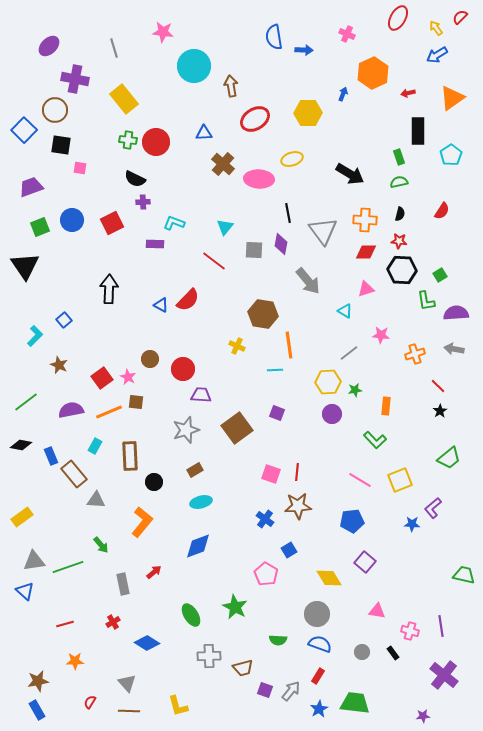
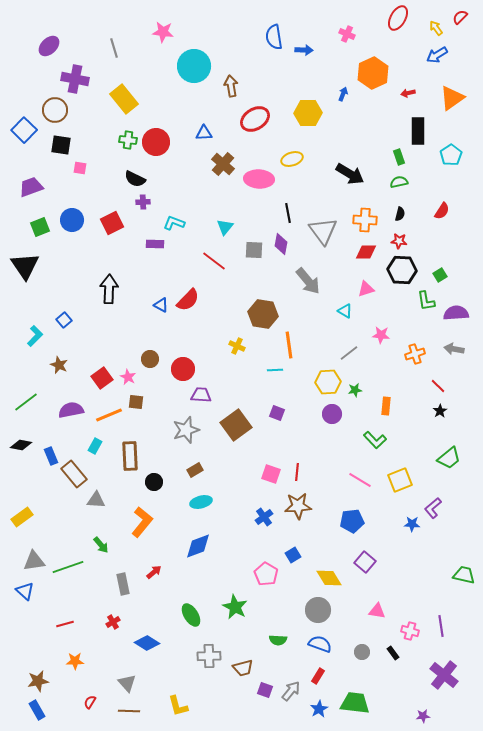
orange line at (109, 412): moved 3 px down
brown square at (237, 428): moved 1 px left, 3 px up
blue cross at (265, 519): moved 1 px left, 2 px up; rotated 18 degrees clockwise
blue square at (289, 550): moved 4 px right, 5 px down
gray circle at (317, 614): moved 1 px right, 4 px up
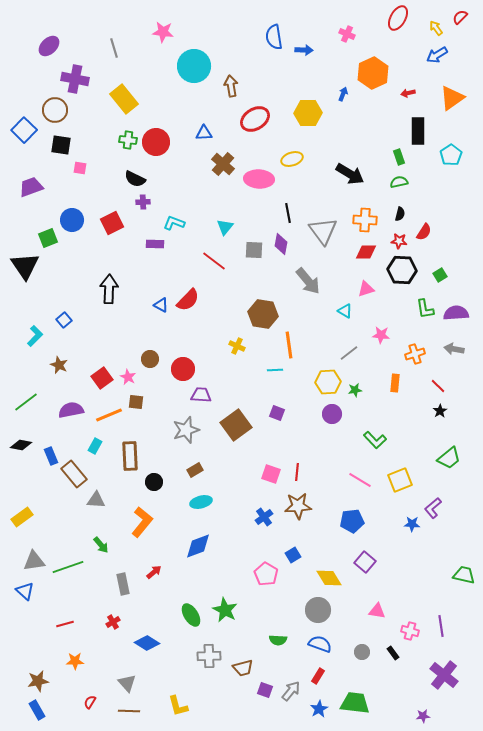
red semicircle at (442, 211): moved 18 px left, 21 px down
green square at (40, 227): moved 8 px right, 11 px down
green L-shape at (426, 301): moved 1 px left, 8 px down
orange rectangle at (386, 406): moved 9 px right, 23 px up
green star at (235, 607): moved 10 px left, 3 px down
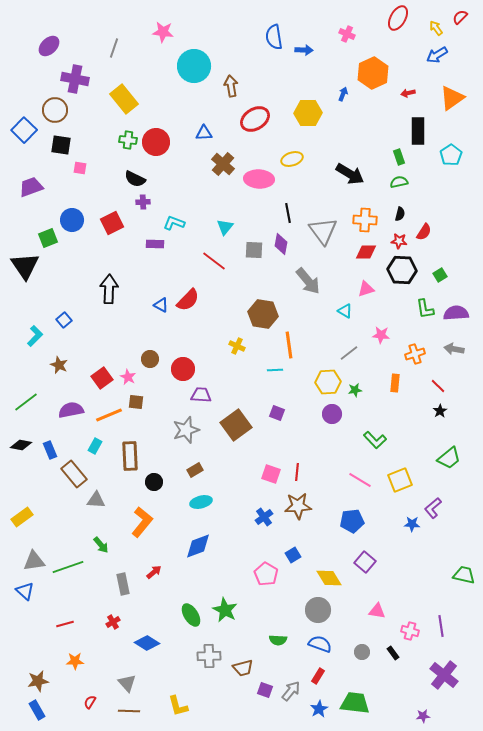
gray line at (114, 48): rotated 36 degrees clockwise
blue rectangle at (51, 456): moved 1 px left, 6 px up
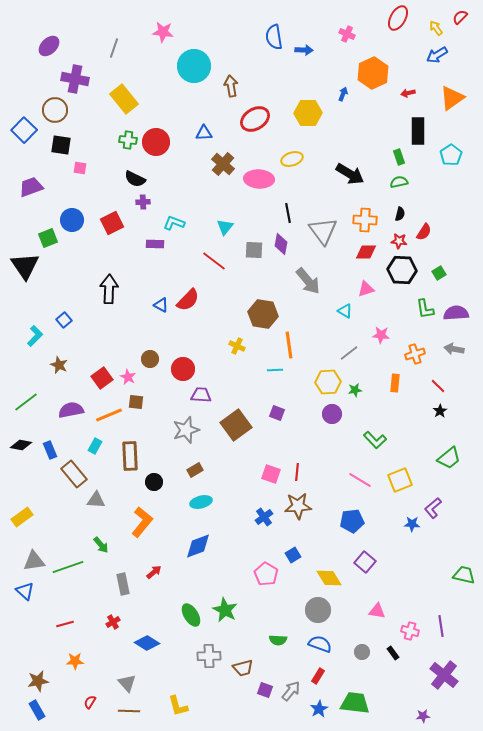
green square at (440, 275): moved 1 px left, 2 px up
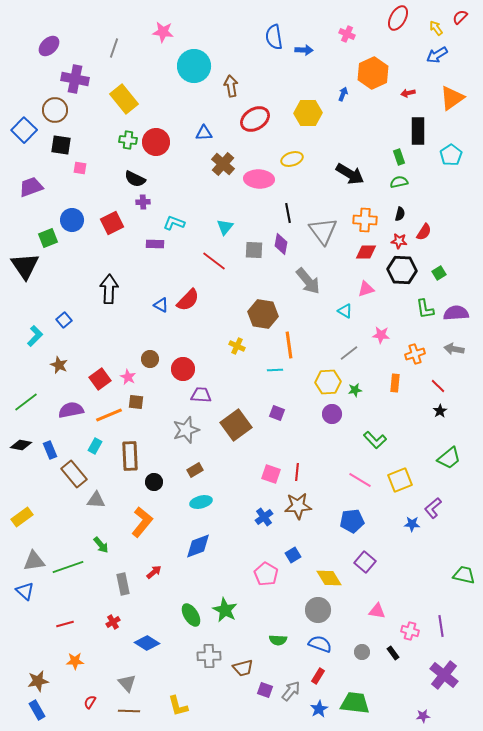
red square at (102, 378): moved 2 px left, 1 px down
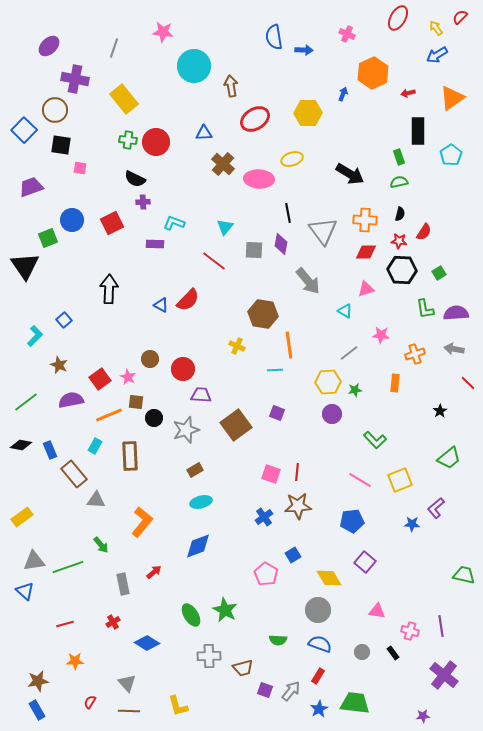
red line at (438, 386): moved 30 px right, 3 px up
purple semicircle at (71, 410): moved 10 px up
black circle at (154, 482): moved 64 px up
purple L-shape at (433, 508): moved 3 px right
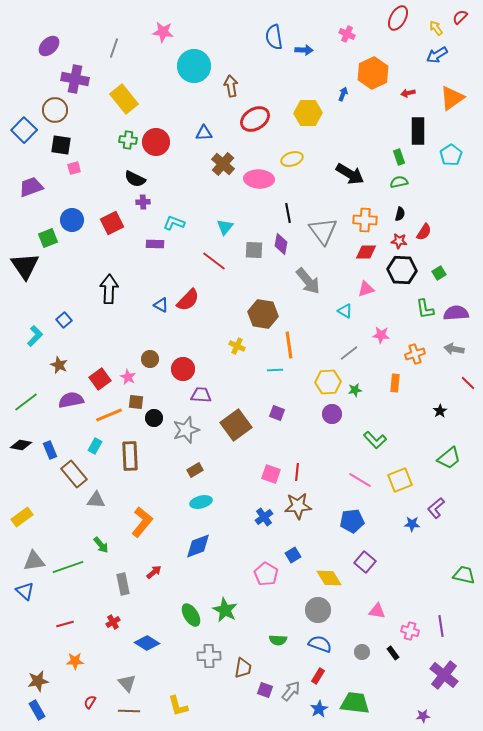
pink square at (80, 168): moved 6 px left; rotated 24 degrees counterclockwise
brown trapezoid at (243, 668): rotated 65 degrees counterclockwise
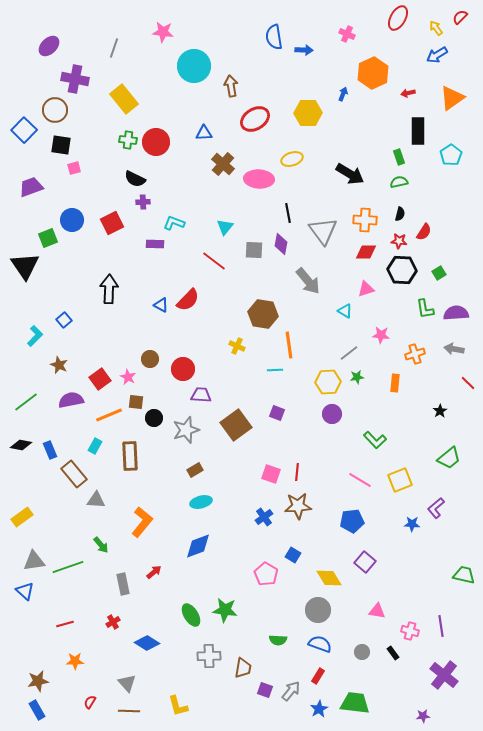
green star at (355, 390): moved 2 px right, 13 px up
blue square at (293, 555): rotated 28 degrees counterclockwise
green star at (225, 610): rotated 20 degrees counterclockwise
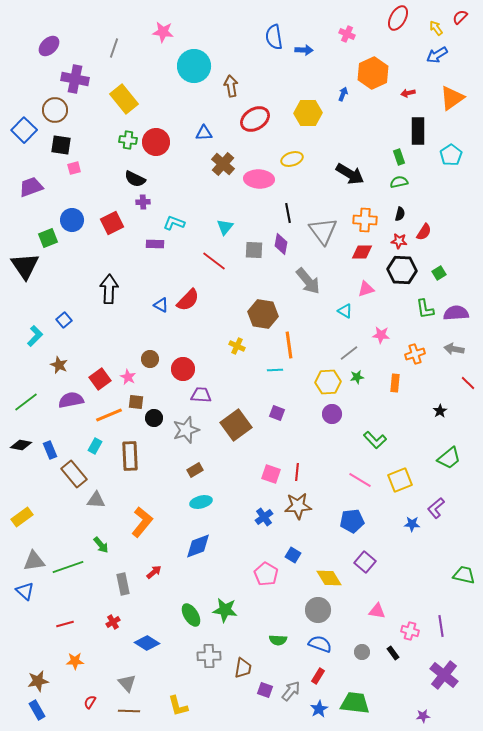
red diamond at (366, 252): moved 4 px left
